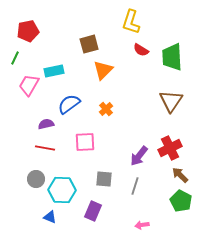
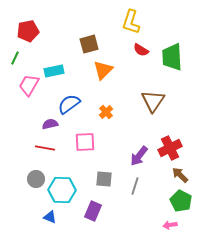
brown triangle: moved 18 px left
orange cross: moved 3 px down
purple semicircle: moved 4 px right
pink arrow: moved 28 px right
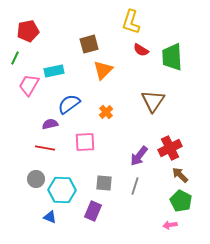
gray square: moved 4 px down
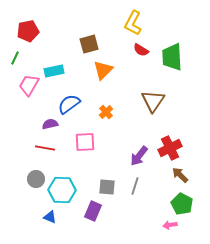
yellow L-shape: moved 2 px right, 1 px down; rotated 10 degrees clockwise
gray square: moved 3 px right, 4 px down
green pentagon: moved 1 px right, 3 px down
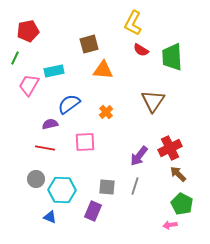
orange triangle: rotated 50 degrees clockwise
brown arrow: moved 2 px left, 1 px up
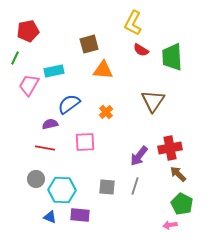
red cross: rotated 15 degrees clockwise
purple rectangle: moved 13 px left, 4 px down; rotated 72 degrees clockwise
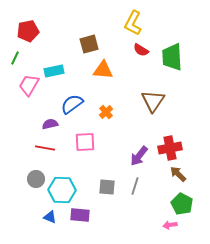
blue semicircle: moved 3 px right
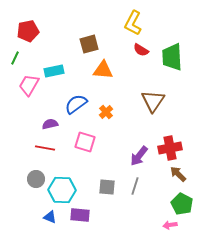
blue semicircle: moved 4 px right
pink square: rotated 20 degrees clockwise
